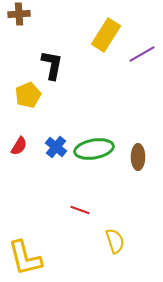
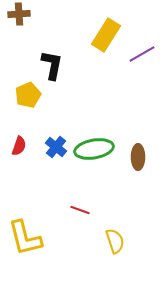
red semicircle: rotated 12 degrees counterclockwise
yellow L-shape: moved 20 px up
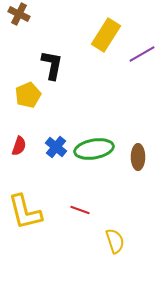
brown cross: rotated 30 degrees clockwise
yellow L-shape: moved 26 px up
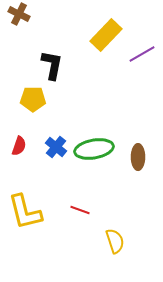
yellow rectangle: rotated 12 degrees clockwise
yellow pentagon: moved 5 px right, 4 px down; rotated 25 degrees clockwise
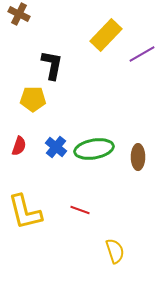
yellow semicircle: moved 10 px down
